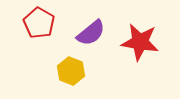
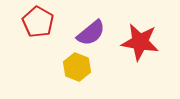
red pentagon: moved 1 px left, 1 px up
yellow hexagon: moved 6 px right, 4 px up
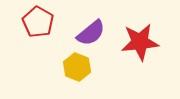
red star: rotated 15 degrees counterclockwise
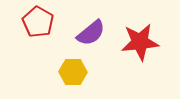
yellow hexagon: moved 4 px left, 5 px down; rotated 20 degrees counterclockwise
